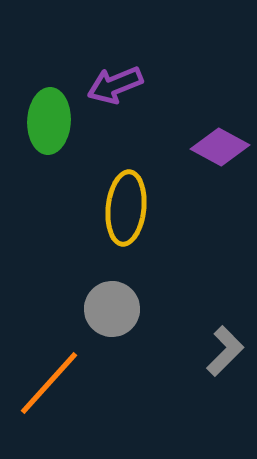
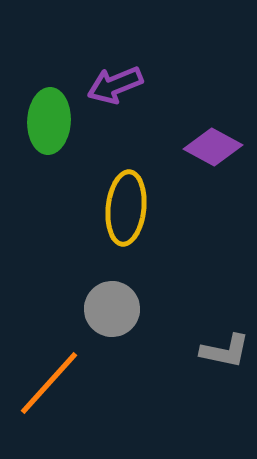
purple diamond: moved 7 px left
gray L-shape: rotated 57 degrees clockwise
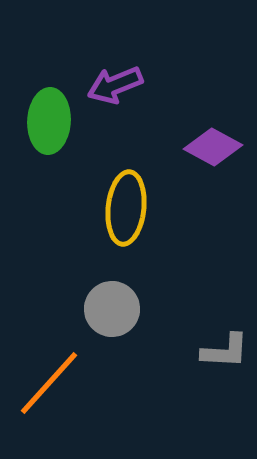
gray L-shape: rotated 9 degrees counterclockwise
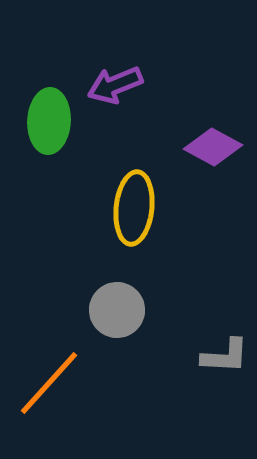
yellow ellipse: moved 8 px right
gray circle: moved 5 px right, 1 px down
gray L-shape: moved 5 px down
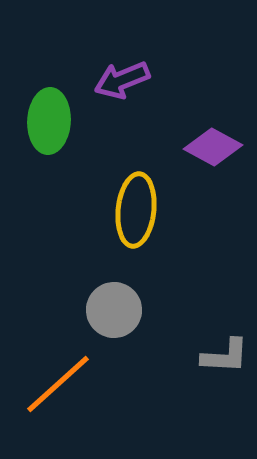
purple arrow: moved 7 px right, 5 px up
yellow ellipse: moved 2 px right, 2 px down
gray circle: moved 3 px left
orange line: moved 9 px right, 1 px down; rotated 6 degrees clockwise
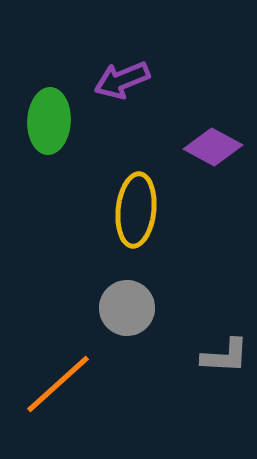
gray circle: moved 13 px right, 2 px up
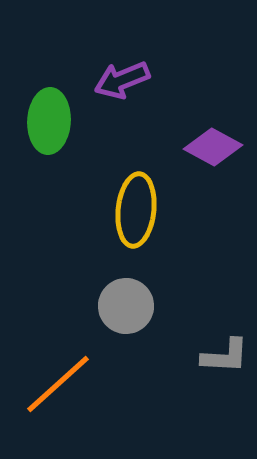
gray circle: moved 1 px left, 2 px up
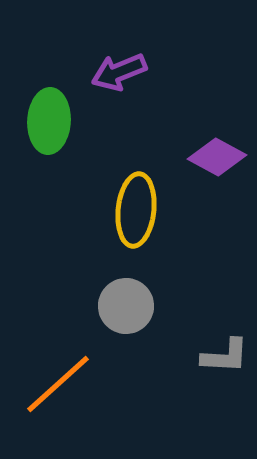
purple arrow: moved 3 px left, 8 px up
purple diamond: moved 4 px right, 10 px down
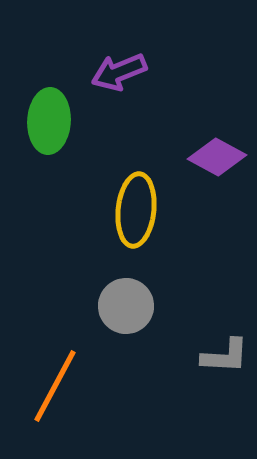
orange line: moved 3 px left, 2 px down; rotated 20 degrees counterclockwise
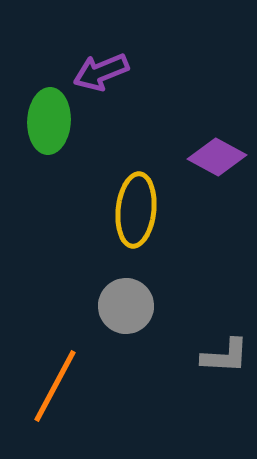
purple arrow: moved 18 px left
